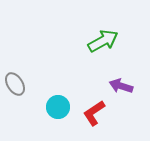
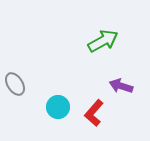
red L-shape: rotated 16 degrees counterclockwise
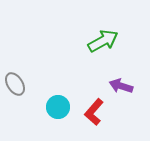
red L-shape: moved 1 px up
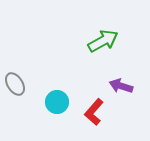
cyan circle: moved 1 px left, 5 px up
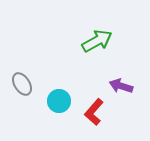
green arrow: moved 6 px left
gray ellipse: moved 7 px right
cyan circle: moved 2 px right, 1 px up
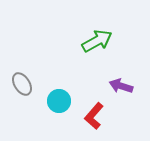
red L-shape: moved 4 px down
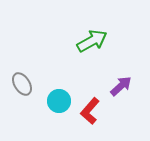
green arrow: moved 5 px left
purple arrow: rotated 120 degrees clockwise
red L-shape: moved 4 px left, 5 px up
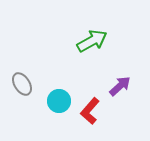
purple arrow: moved 1 px left
